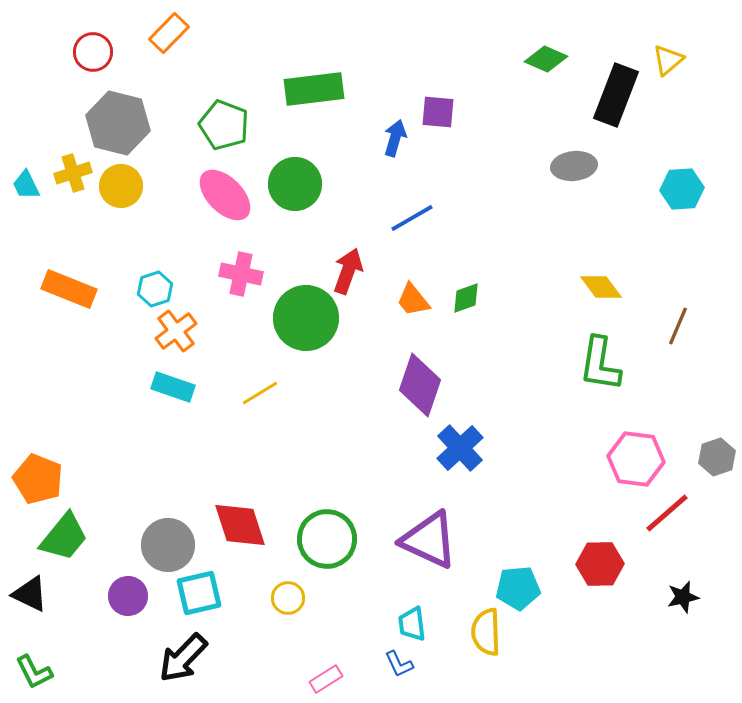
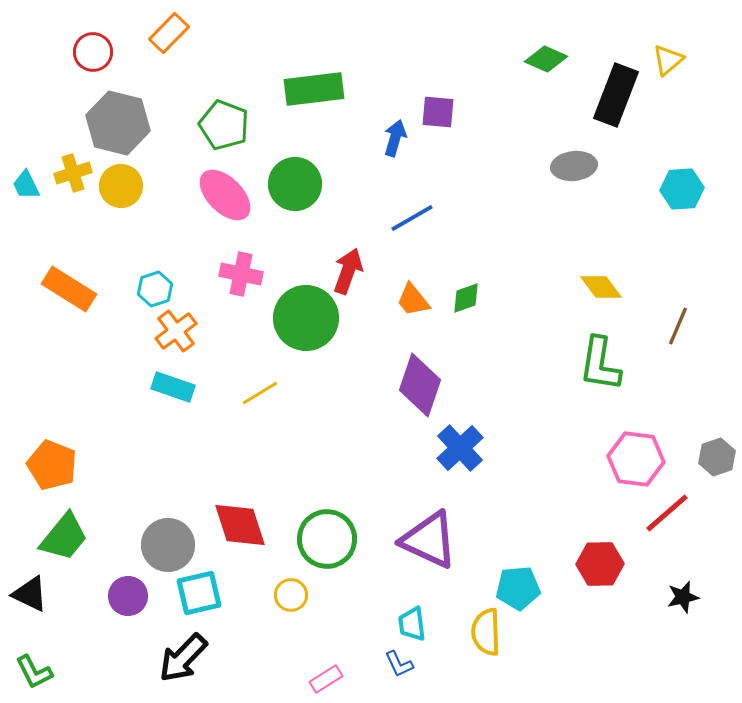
orange rectangle at (69, 289): rotated 10 degrees clockwise
orange pentagon at (38, 479): moved 14 px right, 14 px up
yellow circle at (288, 598): moved 3 px right, 3 px up
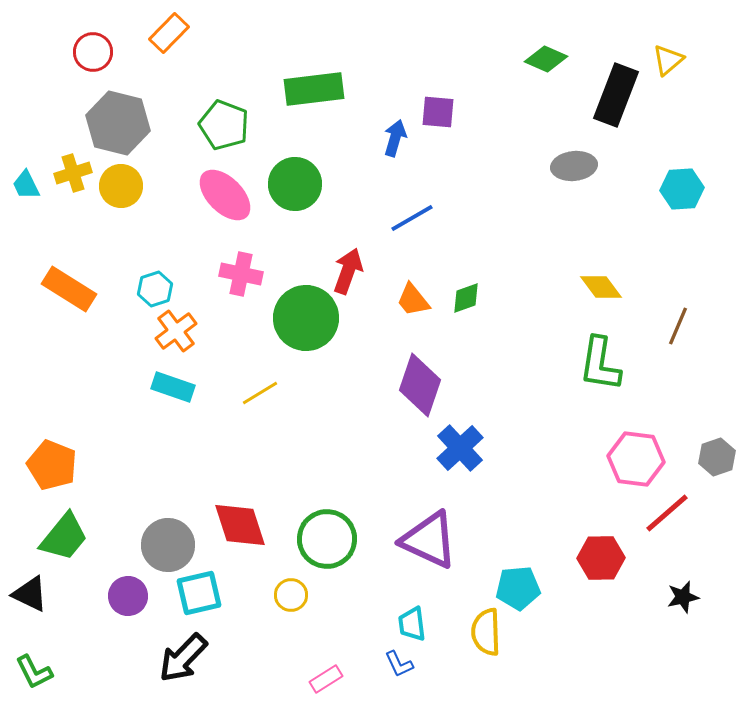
red hexagon at (600, 564): moved 1 px right, 6 px up
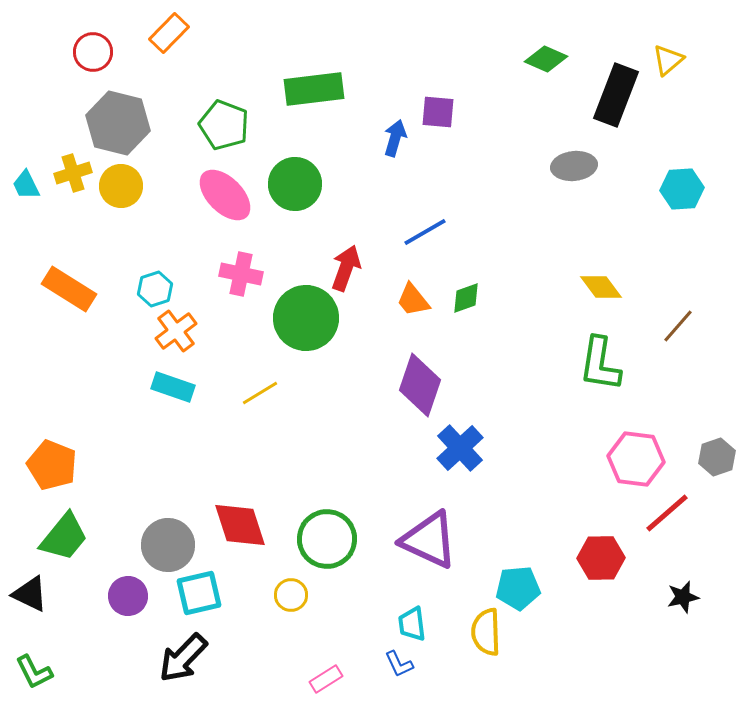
blue line at (412, 218): moved 13 px right, 14 px down
red arrow at (348, 271): moved 2 px left, 3 px up
brown line at (678, 326): rotated 18 degrees clockwise
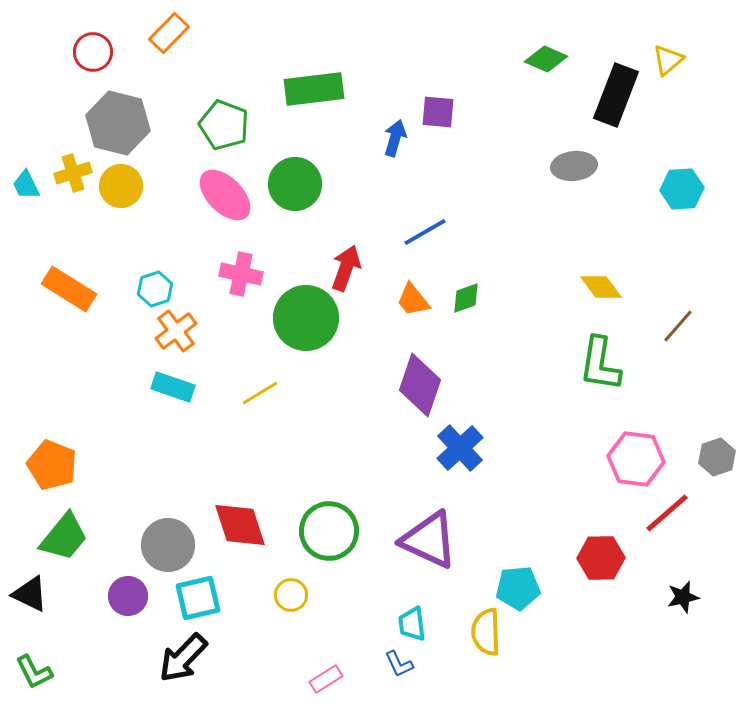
green circle at (327, 539): moved 2 px right, 8 px up
cyan square at (199, 593): moved 1 px left, 5 px down
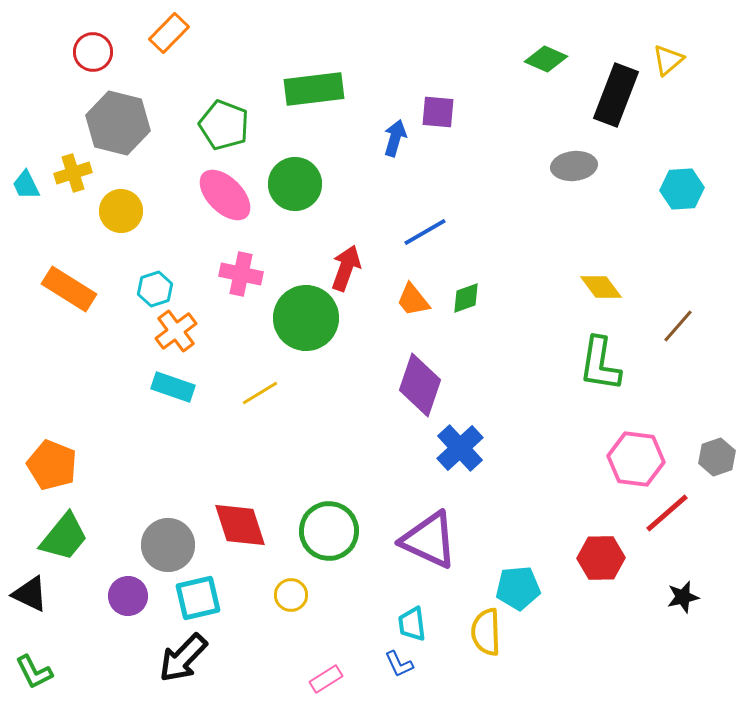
yellow circle at (121, 186): moved 25 px down
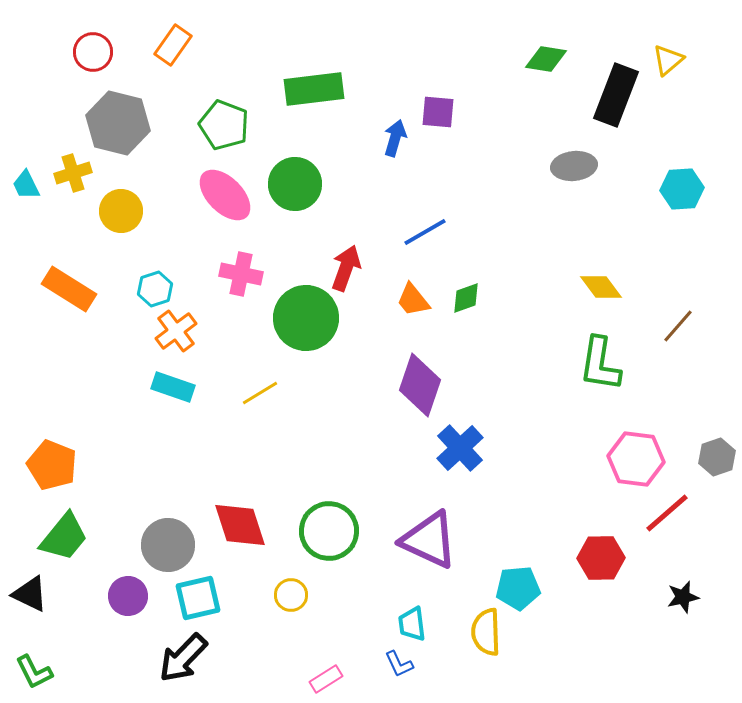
orange rectangle at (169, 33): moved 4 px right, 12 px down; rotated 9 degrees counterclockwise
green diamond at (546, 59): rotated 15 degrees counterclockwise
